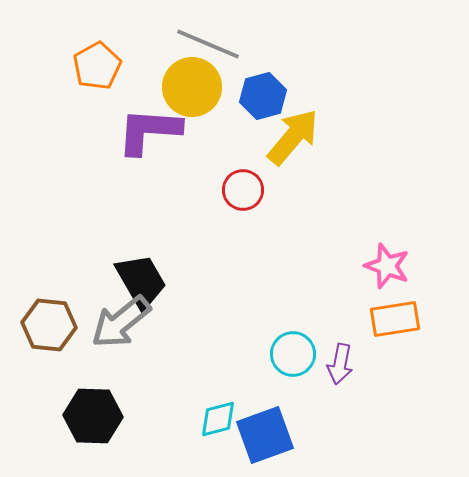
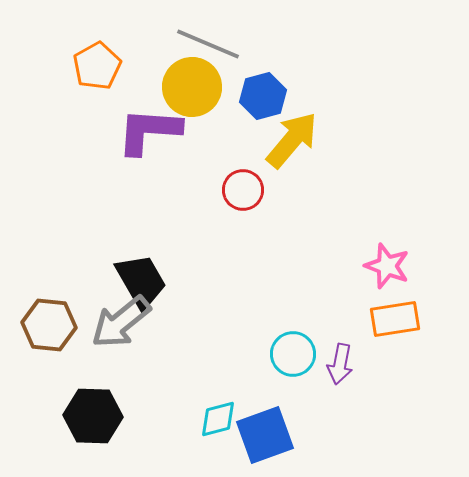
yellow arrow: moved 1 px left, 3 px down
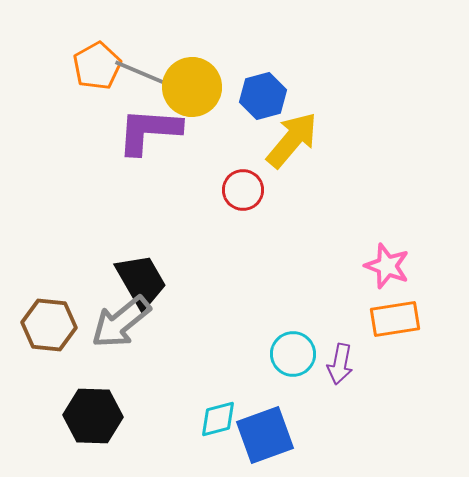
gray line: moved 62 px left, 31 px down
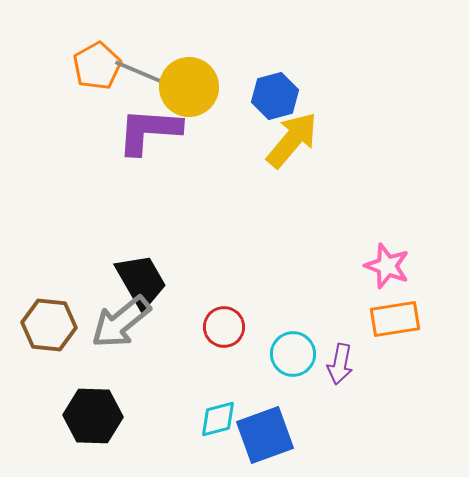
yellow circle: moved 3 px left
blue hexagon: moved 12 px right
red circle: moved 19 px left, 137 px down
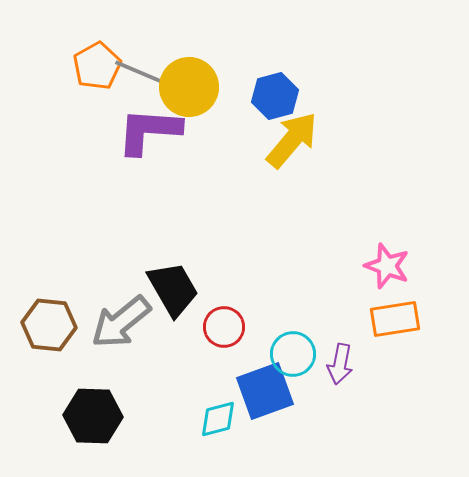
black trapezoid: moved 32 px right, 8 px down
blue square: moved 44 px up
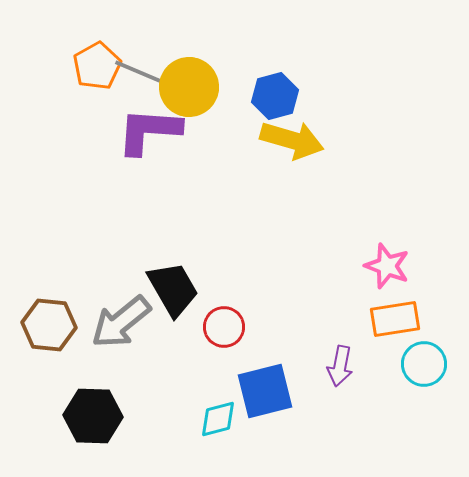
yellow arrow: rotated 66 degrees clockwise
cyan circle: moved 131 px right, 10 px down
purple arrow: moved 2 px down
blue square: rotated 6 degrees clockwise
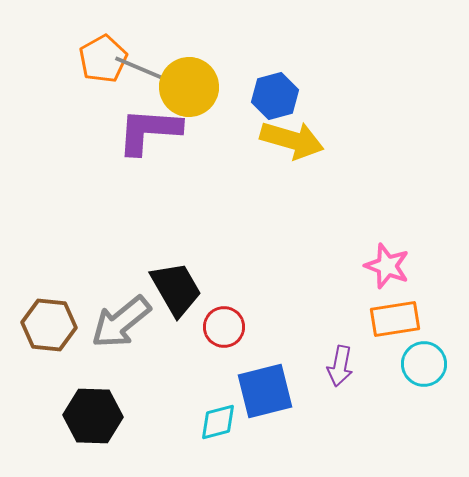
orange pentagon: moved 6 px right, 7 px up
gray line: moved 4 px up
black trapezoid: moved 3 px right
cyan diamond: moved 3 px down
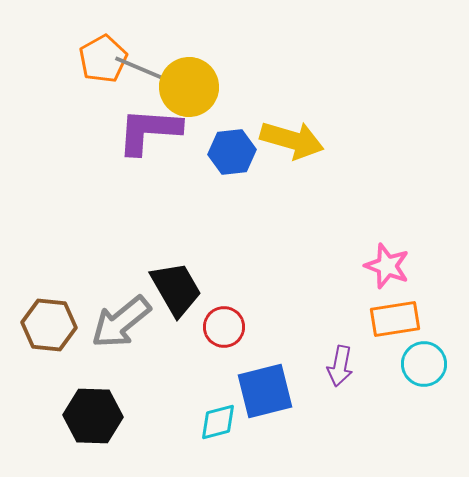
blue hexagon: moved 43 px left, 56 px down; rotated 9 degrees clockwise
